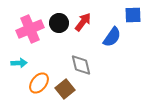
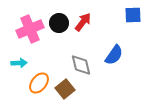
blue semicircle: moved 2 px right, 18 px down
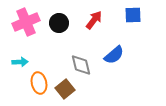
red arrow: moved 11 px right, 2 px up
pink cross: moved 4 px left, 7 px up
blue semicircle: rotated 15 degrees clockwise
cyan arrow: moved 1 px right, 1 px up
orange ellipse: rotated 50 degrees counterclockwise
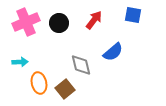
blue square: rotated 12 degrees clockwise
blue semicircle: moved 1 px left, 3 px up
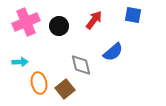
black circle: moved 3 px down
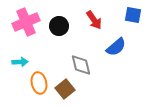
red arrow: rotated 108 degrees clockwise
blue semicircle: moved 3 px right, 5 px up
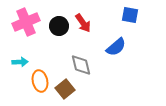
blue square: moved 3 px left
red arrow: moved 11 px left, 3 px down
orange ellipse: moved 1 px right, 2 px up
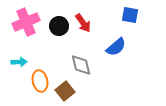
cyan arrow: moved 1 px left
brown square: moved 2 px down
